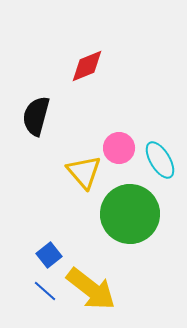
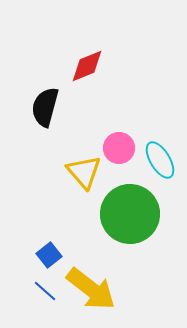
black semicircle: moved 9 px right, 9 px up
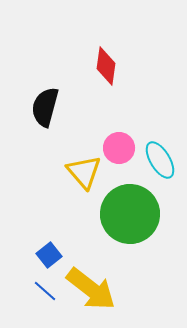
red diamond: moved 19 px right; rotated 60 degrees counterclockwise
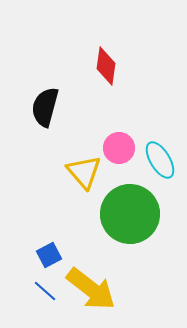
blue square: rotated 10 degrees clockwise
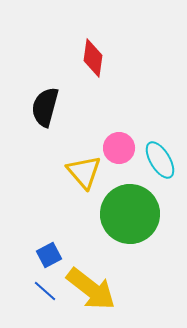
red diamond: moved 13 px left, 8 px up
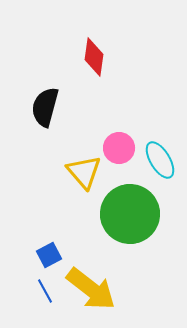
red diamond: moved 1 px right, 1 px up
blue line: rotated 20 degrees clockwise
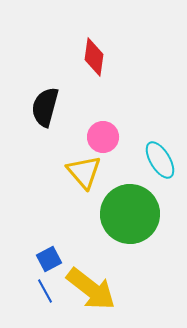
pink circle: moved 16 px left, 11 px up
blue square: moved 4 px down
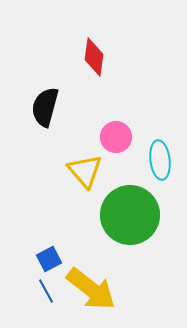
pink circle: moved 13 px right
cyan ellipse: rotated 24 degrees clockwise
yellow triangle: moved 1 px right, 1 px up
green circle: moved 1 px down
blue line: moved 1 px right
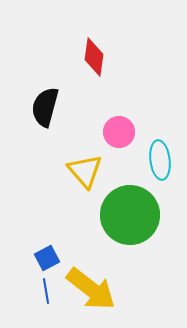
pink circle: moved 3 px right, 5 px up
blue square: moved 2 px left, 1 px up
blue line: rotated 20 degrees clockwise
